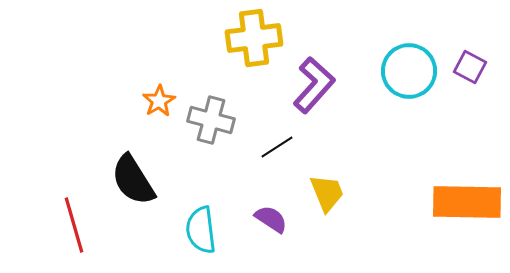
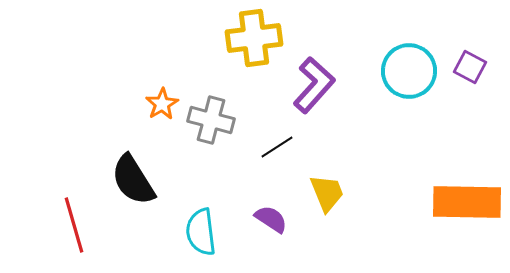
orange star: moved 3 px right, 3 px down
cyan semicircle: moved 2 px down
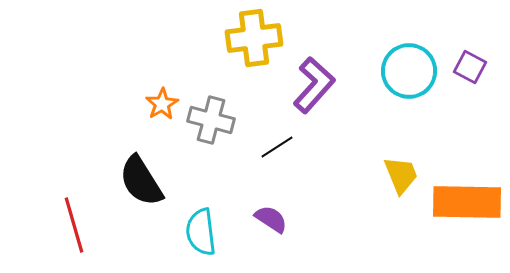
black semicircle: moved 8 px right, 1 px down
yellow trapezoid: moved 74 px right, 18 px up
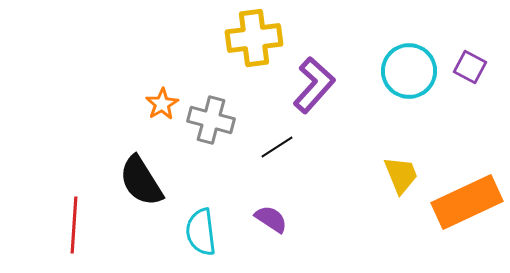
orange rectangle: rotated 26 degrees counterclockwise
red line: rotated 20 degrees clockwise
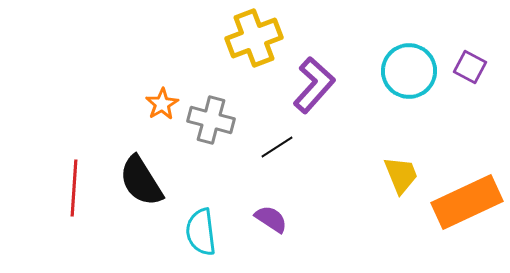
yellow cross: rotated 14 degrees counterclockwise
red line: moved 37 px up
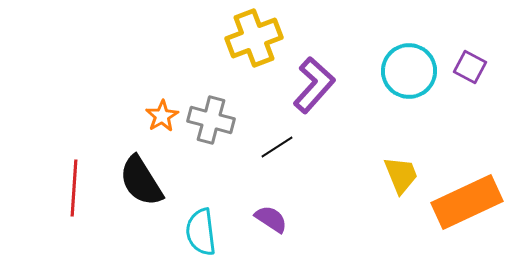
orange star: moved 12 px down
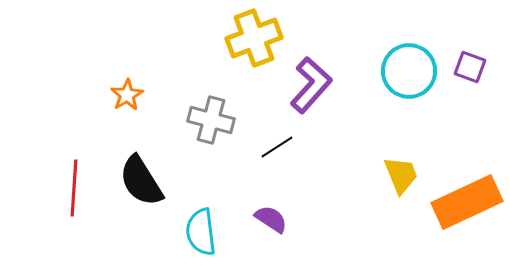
purple square: rotated 8 degrees counterclockwise
purple L-shape: moved 3 px left
orange star: moved 35 px left, 21 px up
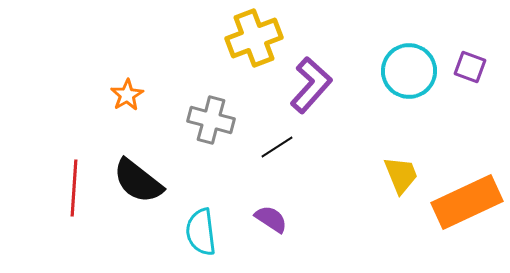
black semicircle: moved 3 px left; rotated 20 degrees counterclockwise
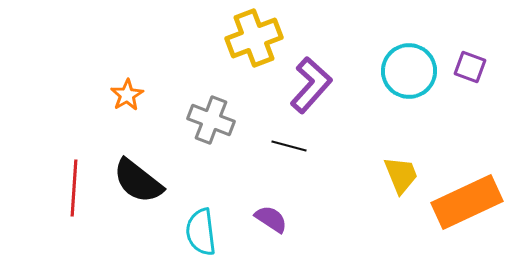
gray cross: rotated 6 degrees clockwise
black line: moved 12 px right, 1 px up; rotated 48 degrees clockwise
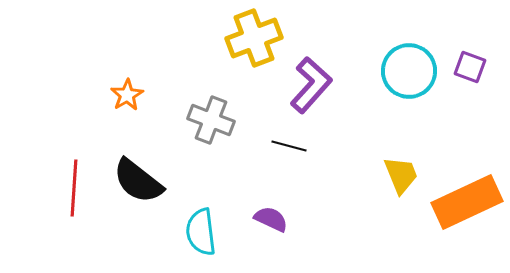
purple semicircle: rotated 8 degrees counterclockwise
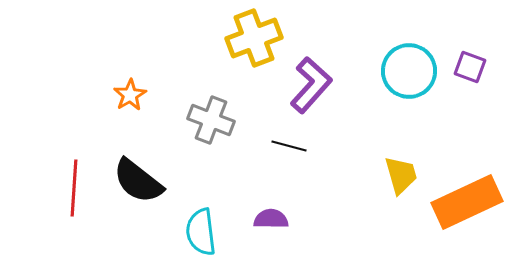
orange star: moved 3 px right
yellow trapezoid: rotated 6 degrees clockwise
purple semicircle: rotated 24 degrees counterclockwise
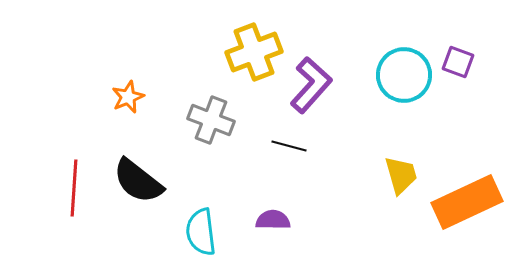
yellow cross: moved 14 px down
purple square: moved 12 px left, 5 px up
cyan circle: moved 5 px left, 4 px down
orange star: moved 2 px left, 2 px down; rotated 8 degrees clockwise
purple semicircle: moved 2 px right, 1 px down
